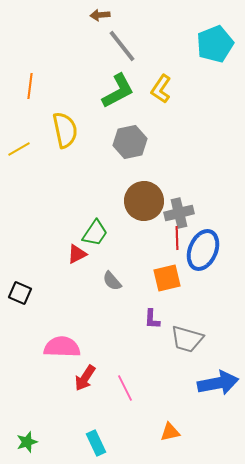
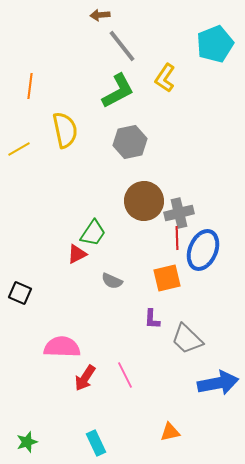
yellow L-shape: moved 4 px right, 11 px up
green trapezoid: moved 2 px left
gray semicircle: rotated 25 degrees counterclockwise
gray trapezoid: rotated 28 degrees clockwise
pink line: moved 13 px up
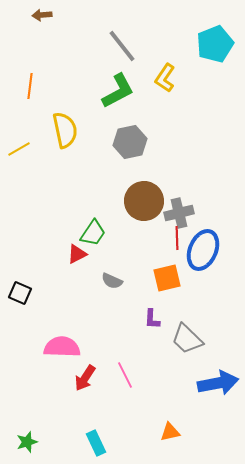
brown arrow: moved 58 px left
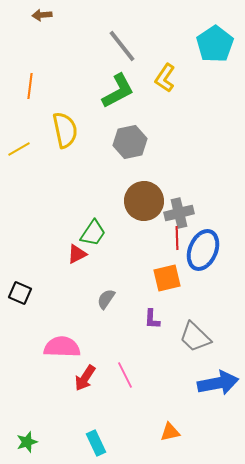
cyan pentagon: rotated 12 degrees counterclockwise
gray semicircle: moved 6 px left, 18 px down; rotated 100 degrees clockwise
gray trapezoid: moved 8 px right, 2 px up
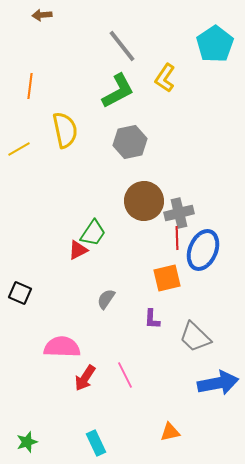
red triangle: moved 1 px right, 4 px up
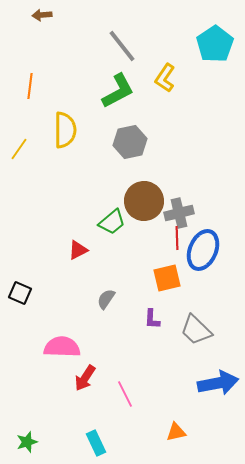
yellow semicircle: rotated 12 degrees clockwise
yellow line: rotated 25 degrees counterclockwise
green trapezoid: moved 19 px right, 11 px up; rotated 16 degrees clockwise
gray trapezoid: moved 1 px right, 7 px up
pink line: moved 19 px down
orange triangle: moved 6 px right
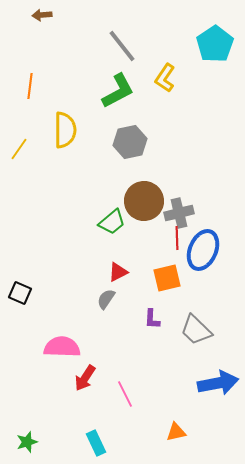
red triangle: moved 40 px right, 22 px down
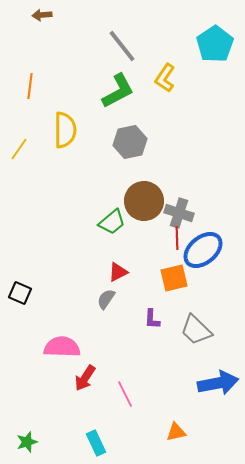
gray cross: rotated 32 degrees clockwise
blue ellipse: rotated 27 degrees clockwise
orange square: moved 7 px right
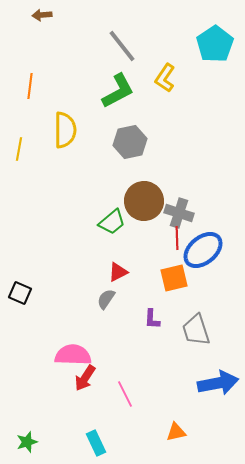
yellow line: rotated 25 degrees counterclockwise
gray trapezoid: rotated 28 degrees clockwise
pink semicircle: moved 11 px right, 8 px down
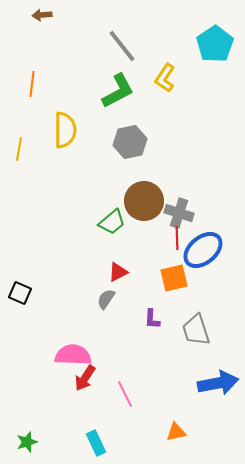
orange line: moved 2 px right, 2 px up
